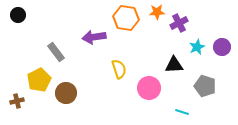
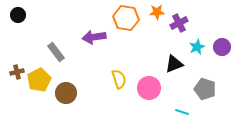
black triangle: moved 1 px up; rotated 18 degrees counterclockwise
yellow semicircle: moved 10 px down
gray pentagon: moved 3 px down
brown cross: moved 29 px up
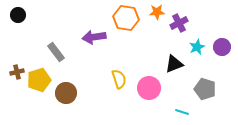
yellow pentagon: rotated 10 degrees clockwise
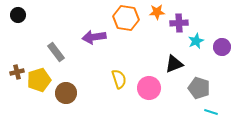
purple cross: rotated 24 degrees clockwise
cyan star: moved 1 px left, 6 px up
gray pentagon: moved 6 px left, 1 px up
cyan line: moved 29 px right
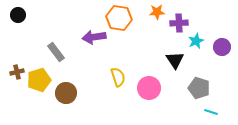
orange hexagon: moved 7 px left
black triangle: moved 1 px right, 4 px up; rotated 42 degrees counterclockwise
yellow semicircle: moved 1 px left, 2 px up
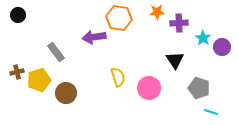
cyan star: moved 7 px right, 3 px up; rotated 14 degrees counterclockwise
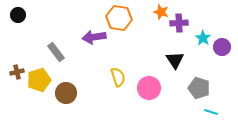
orange star: moved 4 px right; rotated 21 degrees clockwise
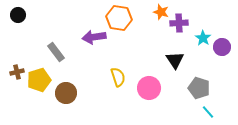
cyan line: moved 3 px left; rotated 32 degrees clockwise
